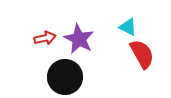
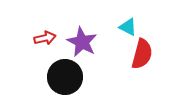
purple star: moved 3 px right, 3 px down
red semicircle: rotated 44 degrees clockwise
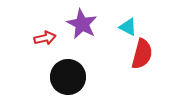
purple star: moved 18 px up
black circle: moved 3 px right
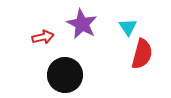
cyan triangle: rotated 30 degrees clockwise
red arrow: moved 2 px left, 1 px up
black circle: moved 3 px left, 2 px up
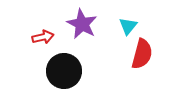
cyan triangle: moved 1 px up; rotated 12 degrees clockwise
black circle: moved 1 px left, 4 px up
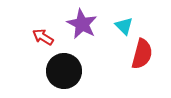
cyan triangle: moved 4 px left; rotated 24 degrees counterclockwise
red arrow: rotated 135 degrees counterclockwise
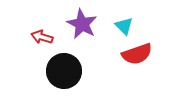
red arrow: moved 1 px left; rotated 15 degrees counterclockwise
red semicircle: moved 5 px left; rotated 56 degrees clockwise
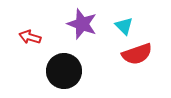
purple star: rotated 8 degrees counterclockwise
red arrow: moved 12 px left
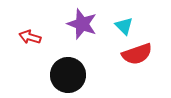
black circle: moved 4 px right, 4 px down
